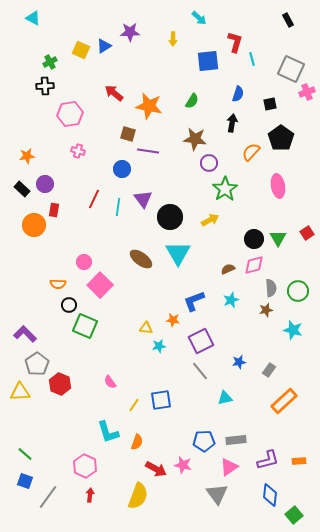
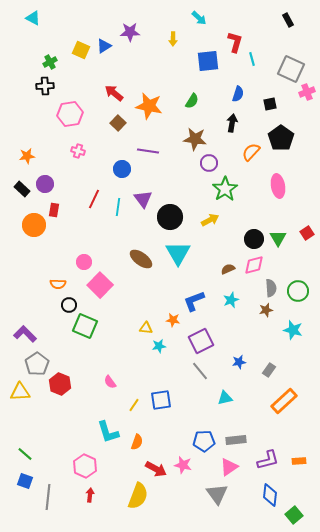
brown square at (128, 134): moved 10 px left, 11 px up; rotated 28 degrees clockwise
gray line at (48, 497): rotated 30 degrees counterclockwise
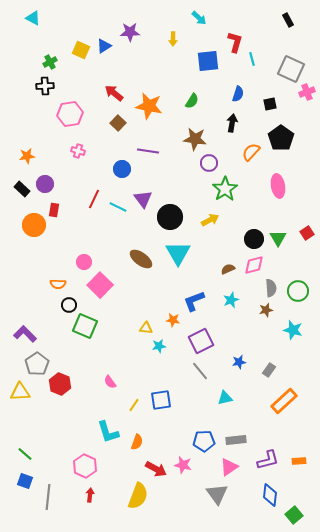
cyan line at (118, 207): rotated 72 degrees counterclockwise
